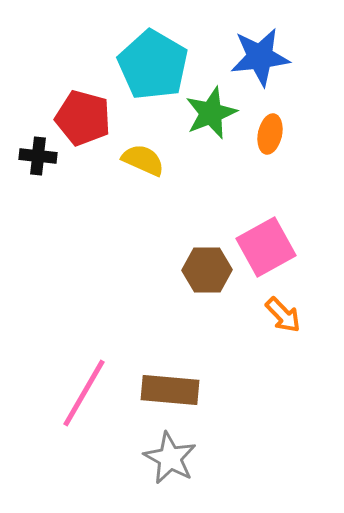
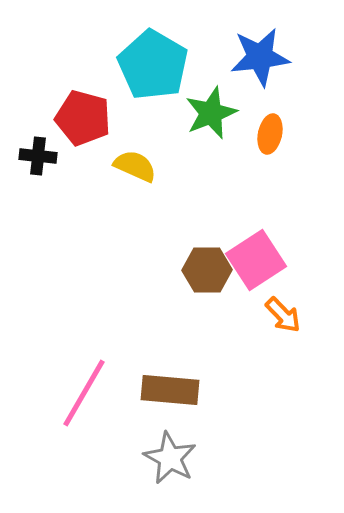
yellow semicircle: moved 8 px left, 6 px down
pink square: moved 10 px left, 13 px down; rotated 4 degrees counterclockwise
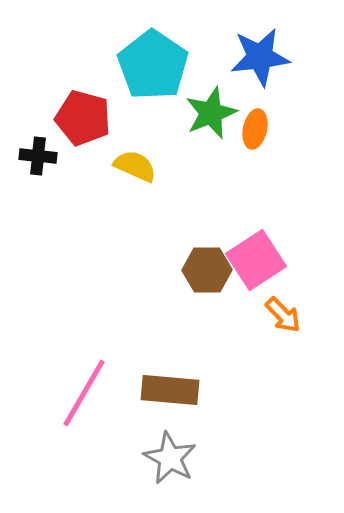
cyan pentagon: rotated 4 degrees clockwise
orange ellipse: moved 15 px left, 5 px up
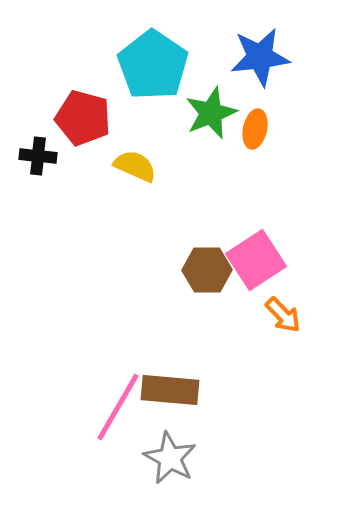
pink line: moved 34 px right, 14 px down
